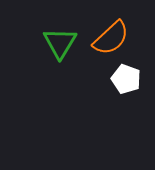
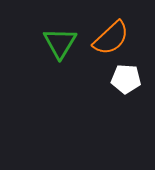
white pentagon: rotated 16 degrees counterclockwise
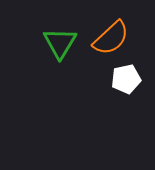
white pentagon: rotated 16 degrees counterclockwise
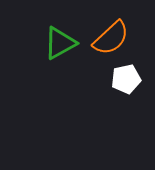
green triangle: rotated 30 degrees clockwise
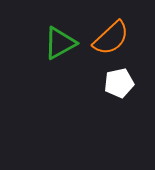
white pentagon: moved 7 px left, 4 px down
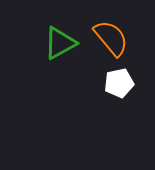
orange semicircle: rotated 87 degrees counterclockwise
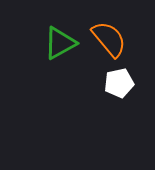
orange semicircle: moved 2 px left, 1 px down
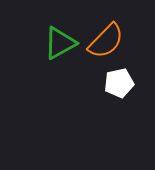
orange semicircle: moved 3 px left, 2 px down; rotated 84 degrees clockwise
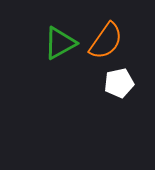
orange semicircle: rotated 9 degrees counterclockwise
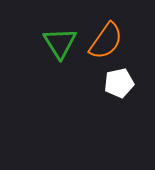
green triangle: rotated 33 degrees counterclockwise
